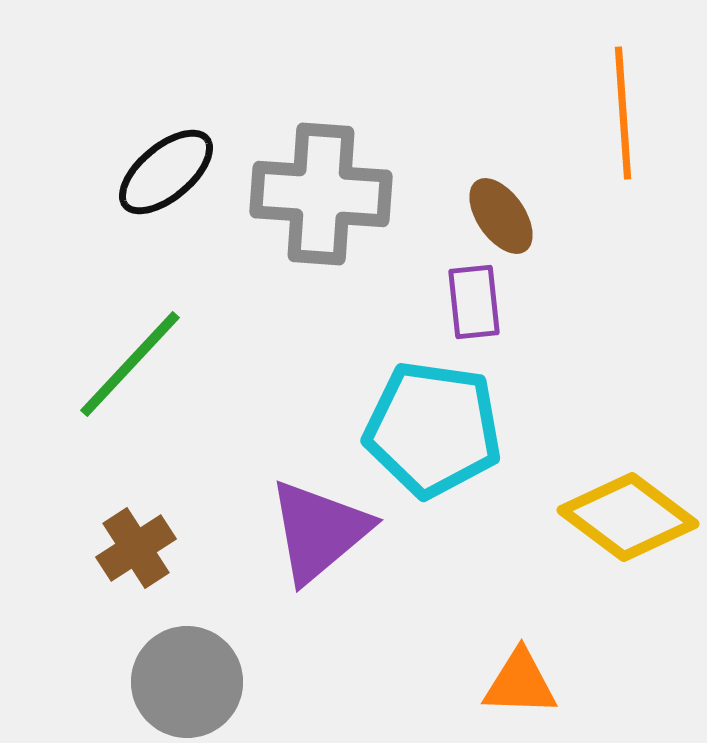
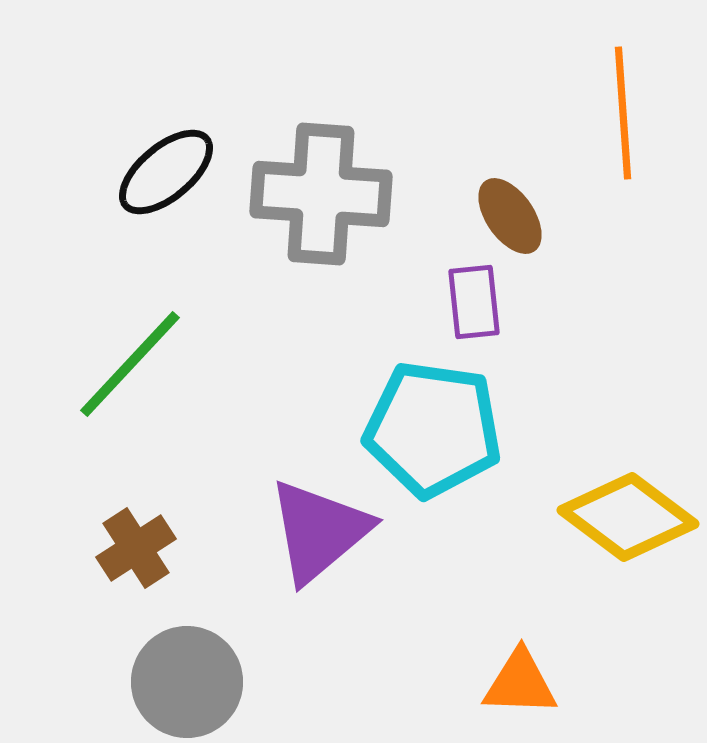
brown ellipse: moved 9 px right
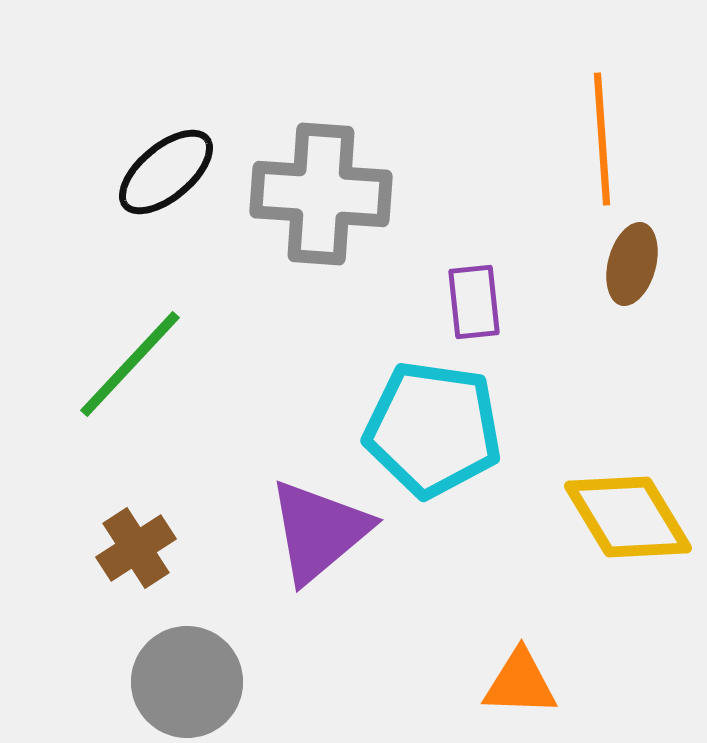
orange line: moved 21 px left, 26 px down
brown ellipse: moved 122 px right, 48 px down; rotated 50 degrees clockwise
yellow diamond: rotated 22 degrees clockwise
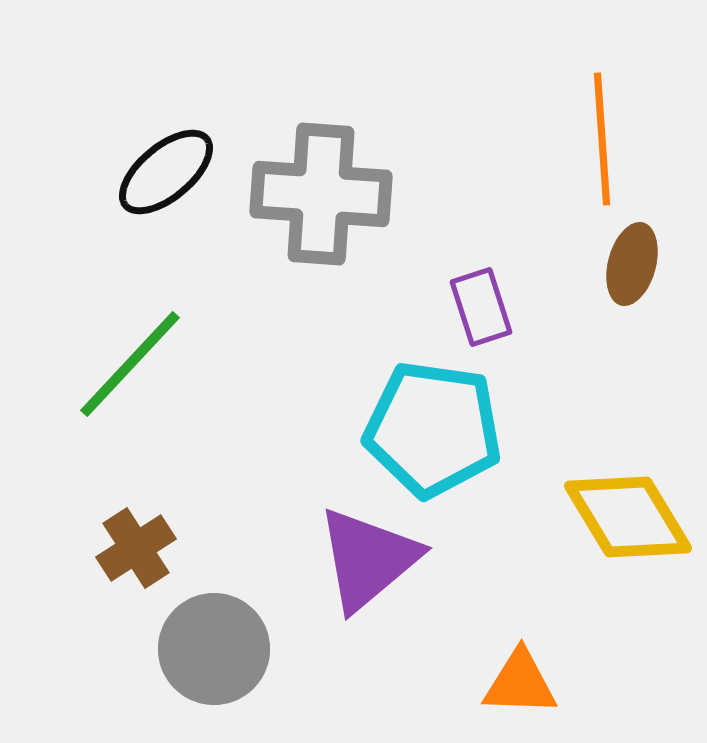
purple rectangle: moved 7 px right, 5 px down; rotated 12 degrees counterclockwise
purple triangle: moved 49 px right, 28 px down
gray circle: moved 27 px right, 33 px up
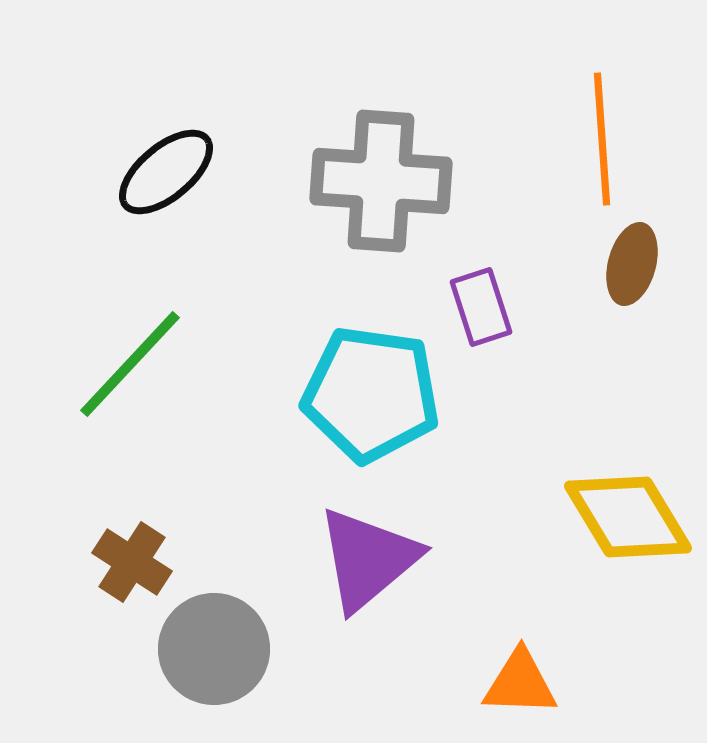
gray cross: moved 60 px right, 13 px up
cyan pentagon: moved 62 px left, 35 px up
brown cross: moved 4 px left, 14 px down; rotated 24 degrees counterclockwise
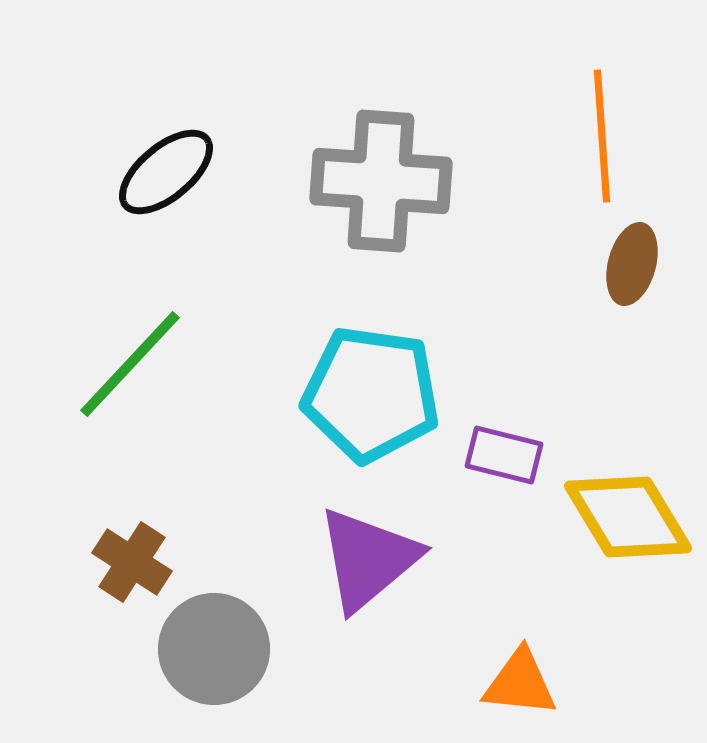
orange line: moved 3 px up
purple rectangle: moved 23 px right, 148 px down; rotated 58 degrees counterclockwise
orange triangle: rotated 4 degrees clockwise
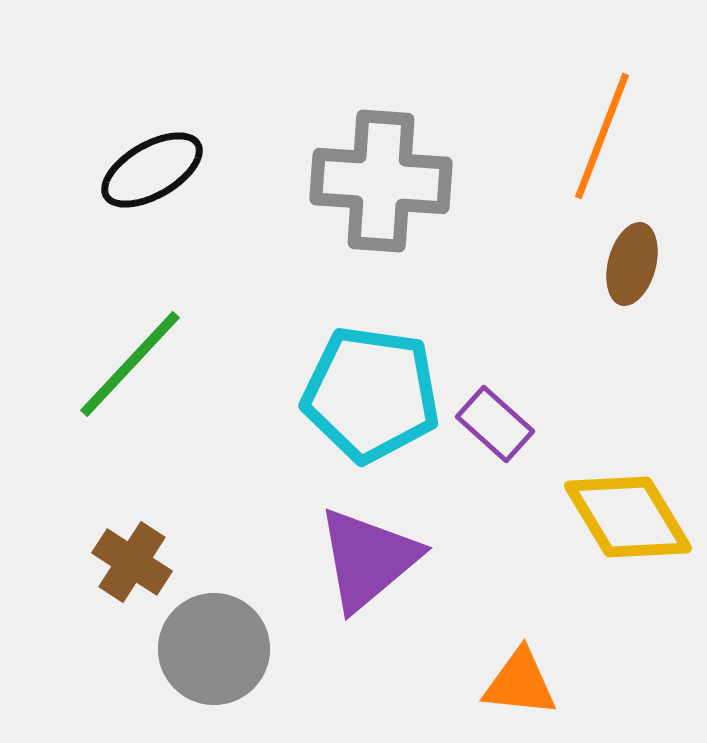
orange line: rotated 25 degrees clockwise
black ellipse: moved 14 px left, 2 px up; rotated 10 degrees clockwise
purple rectangle: moved 9 px left, 31 px up; rotated 28 degrees clockwise
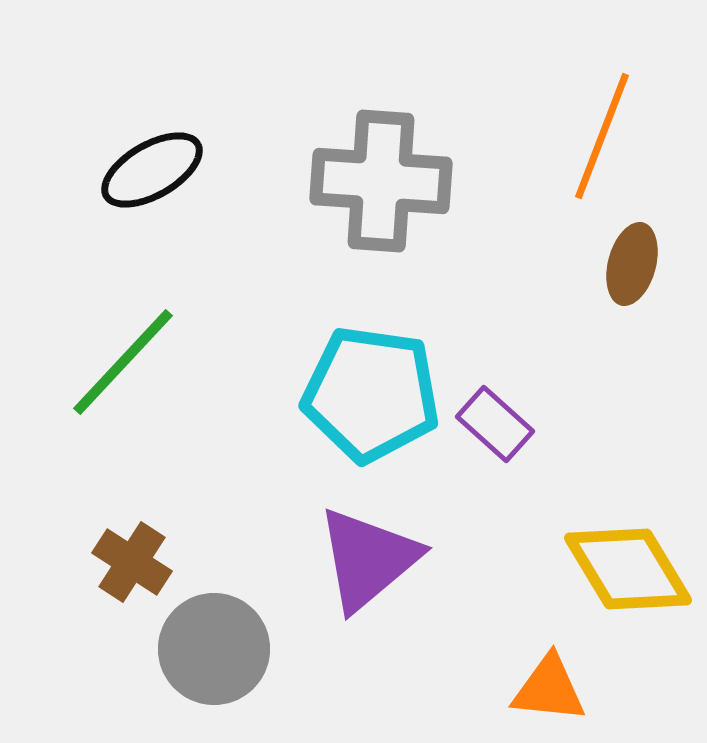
green line: moved 7 px left, 2 px up
yellow diamond: moved 52 px down
orange triangle: moved 29 px right, 6 px down
